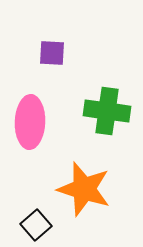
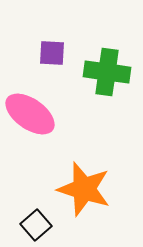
green cross: moved 39 px up
pink ellipse: moved 8 px up; rotated 57 degrees counterclockwise
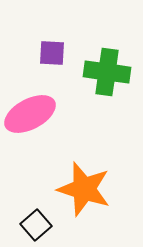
pink ellipse: rotated 63 degrees counterclockwise
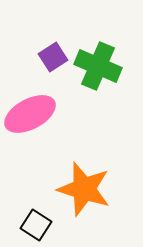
purple square: moved 1 px right, 4 px down; rotated 36 degrees counterclockwise
green cross: moved 9 px left, 6 px up; rotated 15 degrees clockwise
black square: rotated 16 degrees counterclockwise
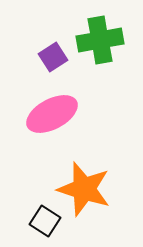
green cross: moved 2 px right, 26 px up; rotated 33 degrees counterclockwise
pink ellipse: moved 22 px right
black square: moved 9 px right, 4 px up
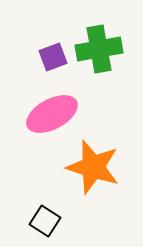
green cross: moved 1 px left, 9 px down
purple square: rotated 12 degrees clockwise
orange star: moved 9 px right, 22 px up
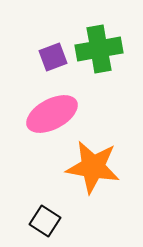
orange star: rotated 8 degrees counterclockwise
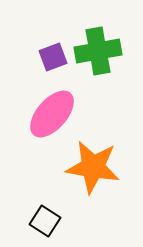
green cross: moved 1 px left, 2 px down
pink ellipse: rotated 21 degrees counterclockwise
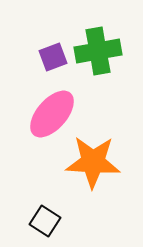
orange star: moved 5 px up; rotated 6 degrees counterclockwise
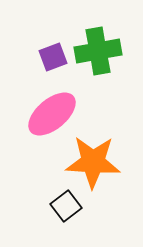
pink ellipse: rotated 9 degrees clockwise
black square: moved 21 px right, 15 px up; rotated 20 degrees clockwise
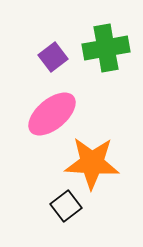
green cross: moved 8 px right, 3 px up
purple square: rotated 16 degrees counterclockwise
orange star: moved 1 px left, 1 px down
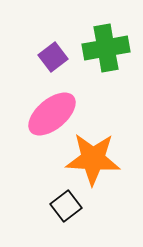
orange star: moved 1 px right, 4 px up
